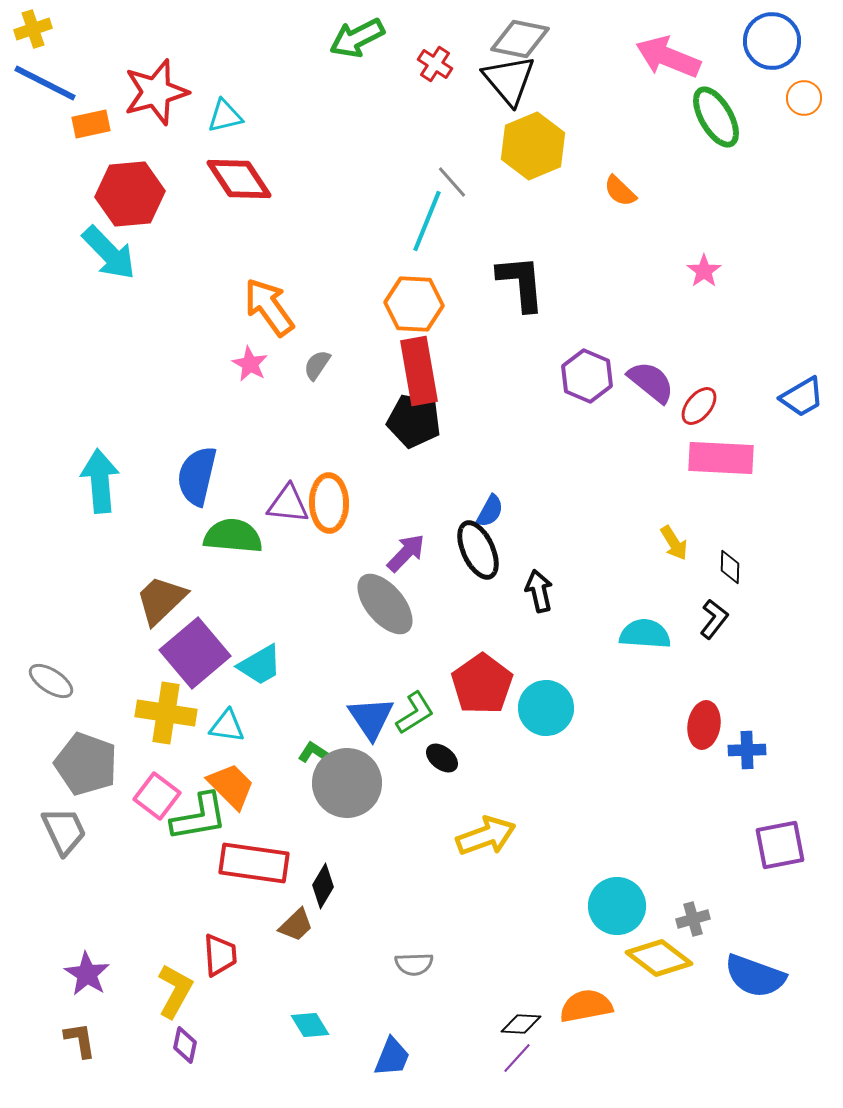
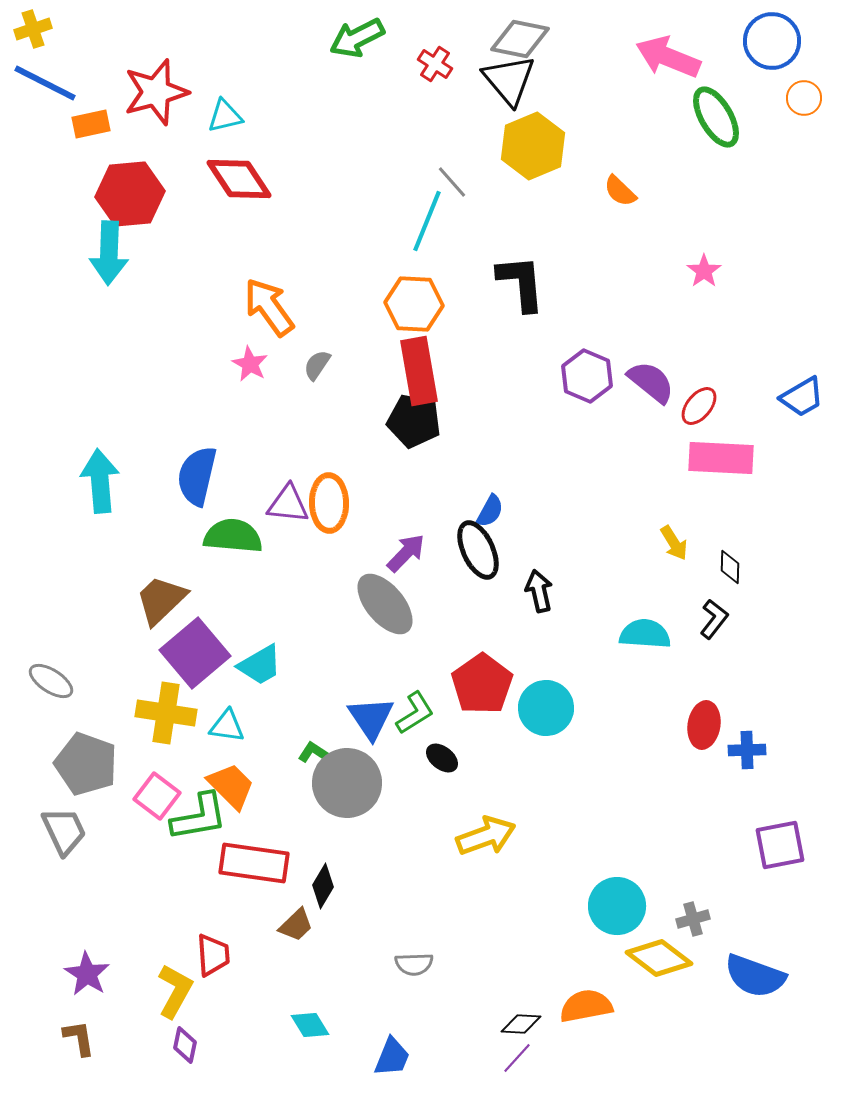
cyan arrow at (109, 253): rotated 46 degrees clockwise
red trapezoid at (220, 955): moved 7 px left
brown L-shape at (80, 1040): moved 1 px left, 2 px up
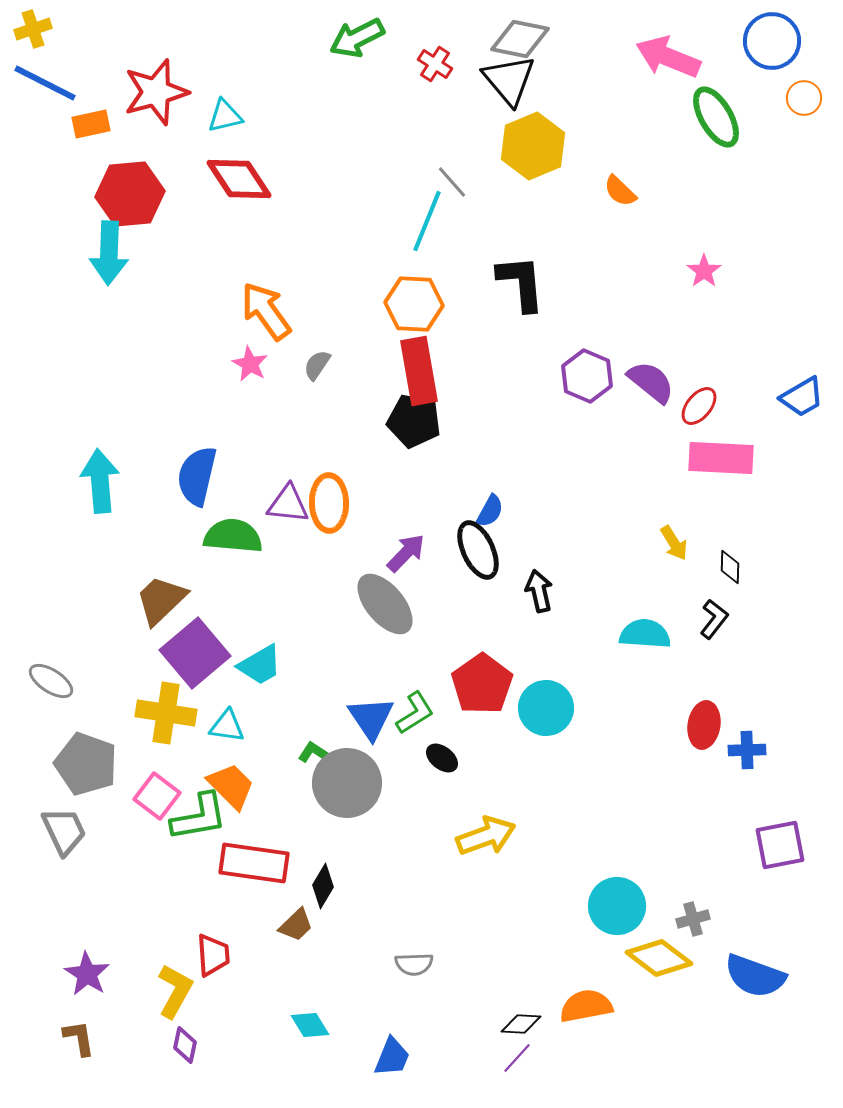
orange arrow at (269, 307): moved 3 px left, 4 px down
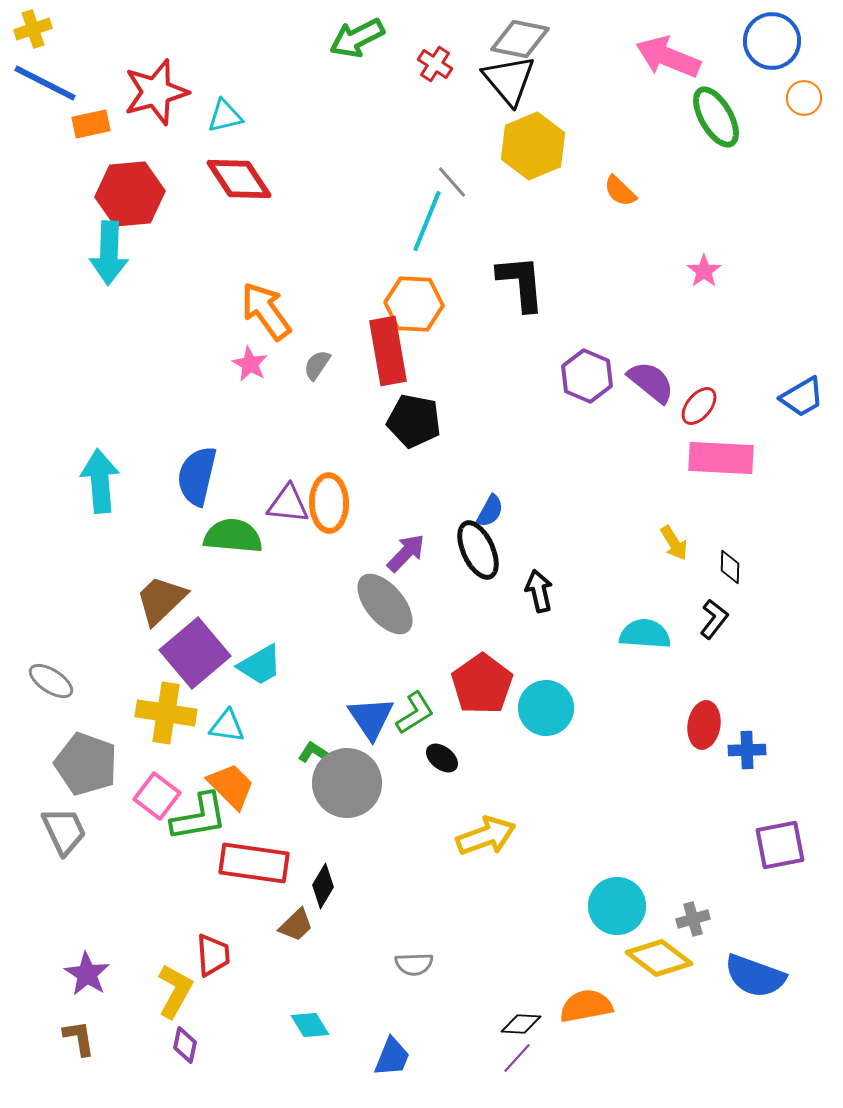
red rectangle at (419, 371): moved 31 px left, 20 px up
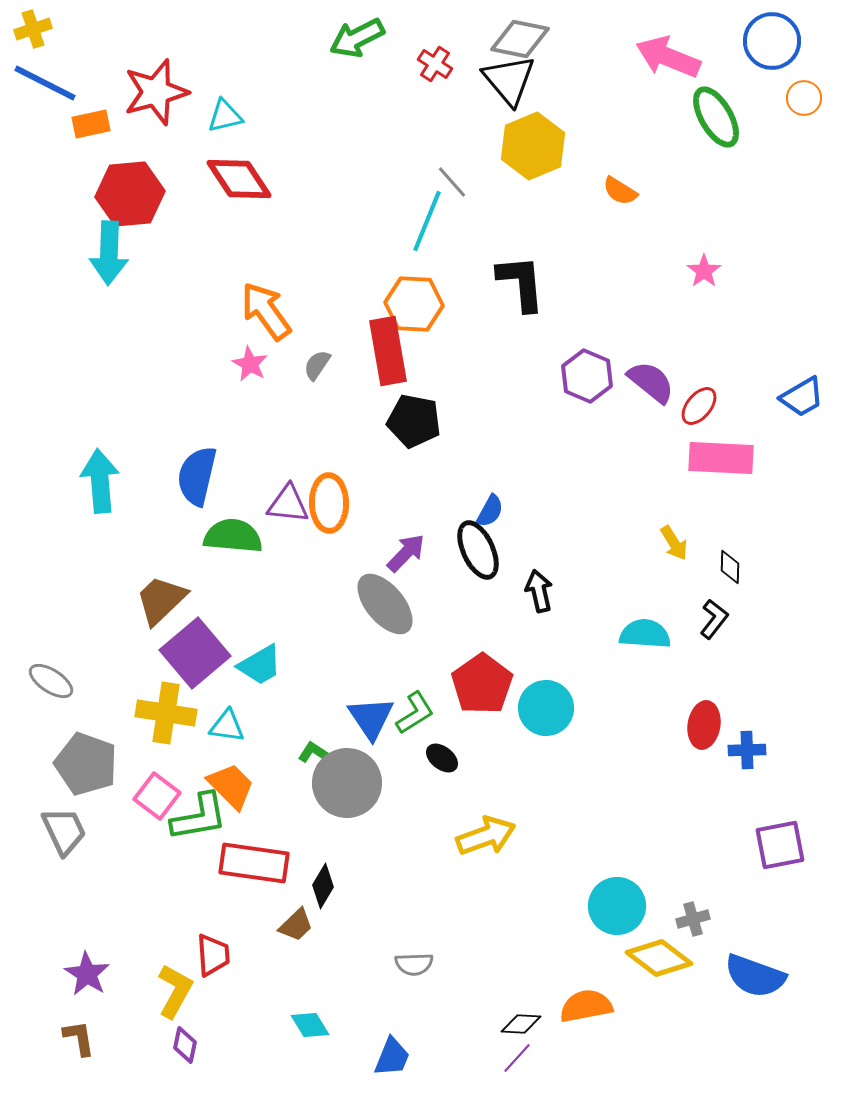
orange semicircle at (620, 191): rotated 12 degrees counterclockwise
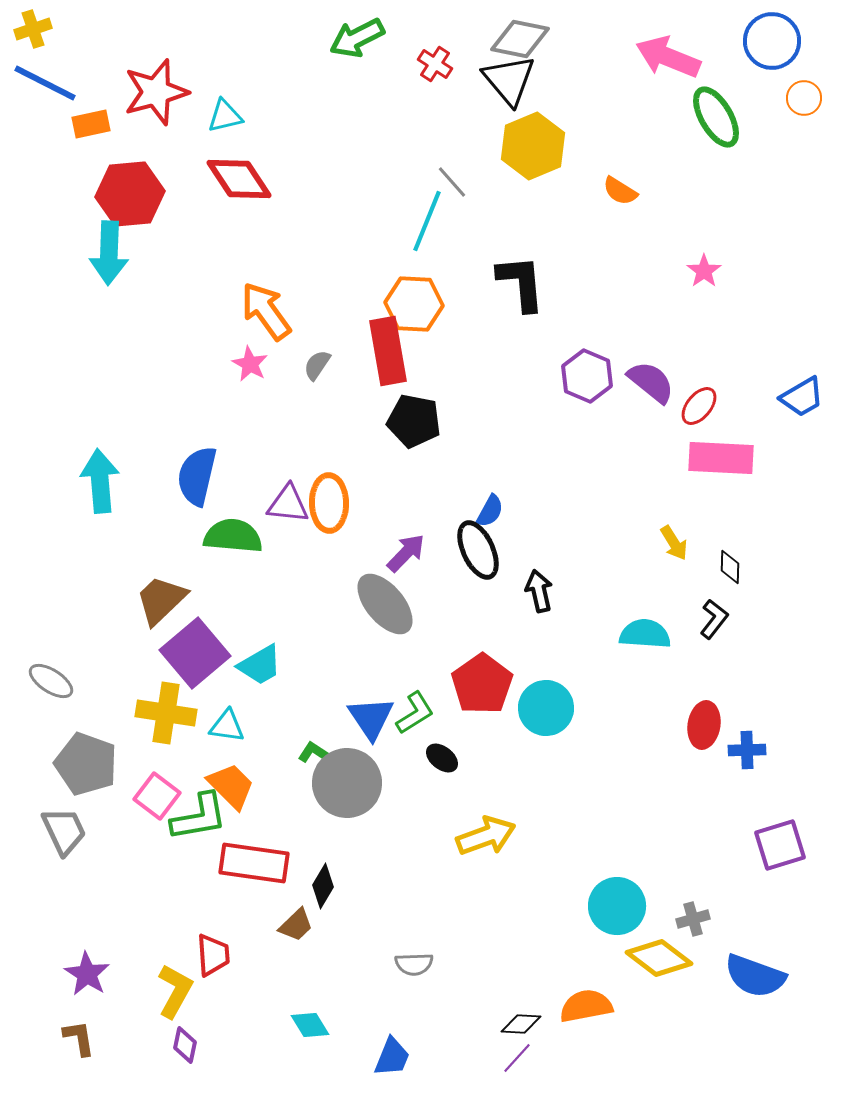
purple square at (780, 845): rotated 6 degrees counterclockwise
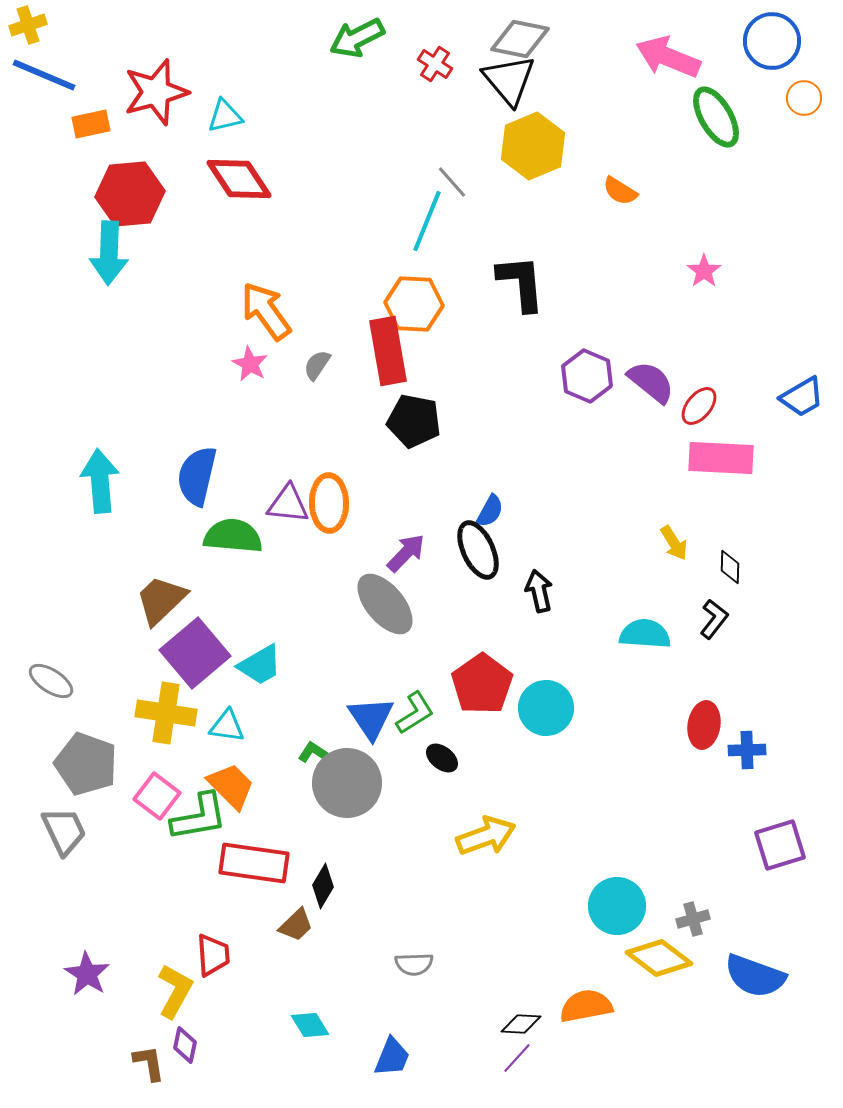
yellow cross at (33, 29): moved 5 px left, 4 px up
blue line at (45, 83): moved 1 px left, 8 px up; rotated 4 degrees counterclockwise
brown L-shape at (79, 1038): moved 70 px right, 25 px down
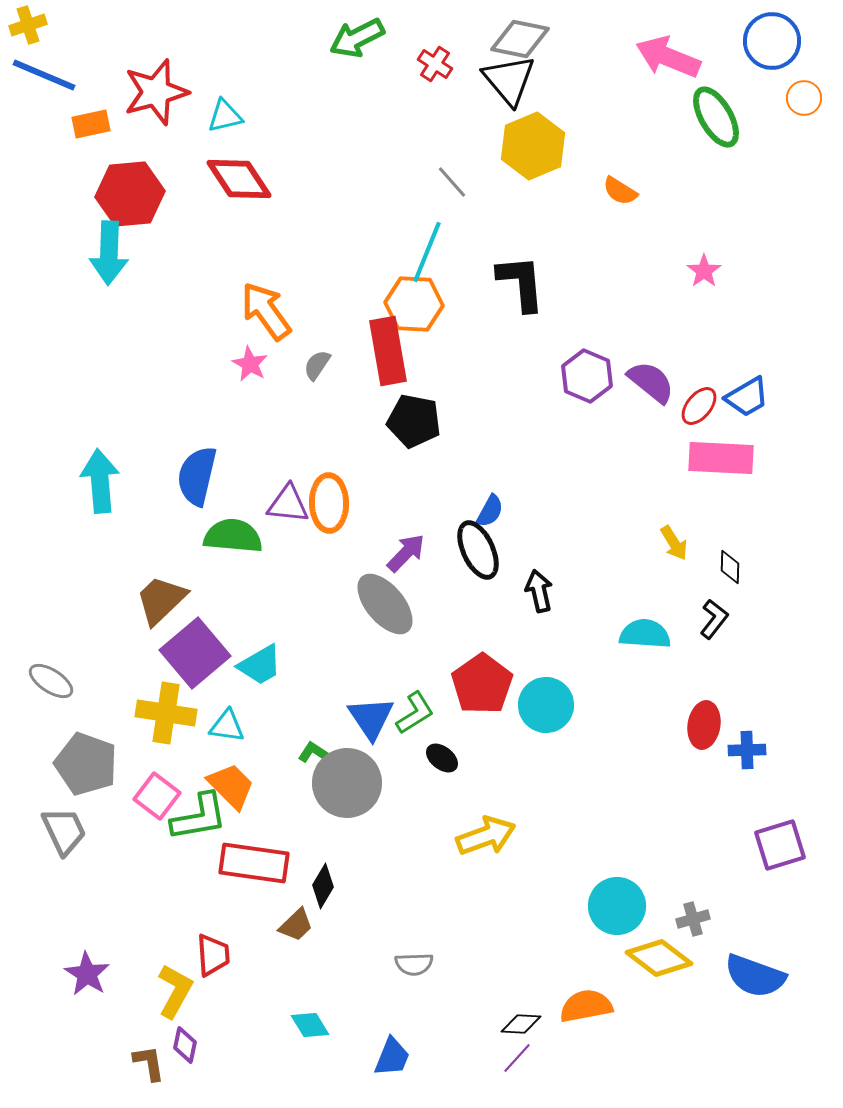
cyan line at (427, 221): moved 31 px down
blue trapezoid at (802, 397): moved 55 px left
cyan circle at (546, 708): moved 3 px up
